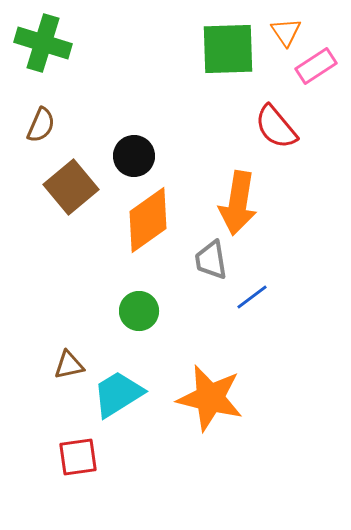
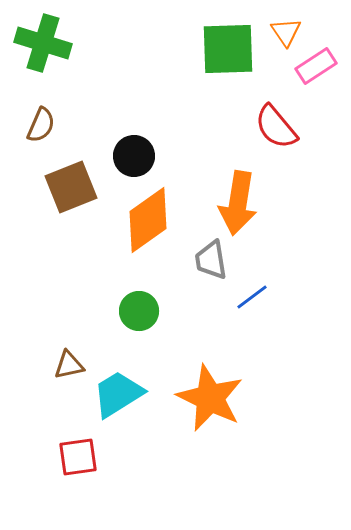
brown square: rotated 18 degrees clockwise
orange star: rotated 12 degrees clockwise
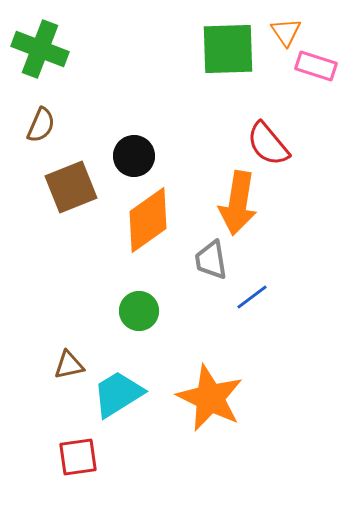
green cross: moved 3 px left, 6 px down; rotated 4 degrees clockwise
pink rectangle: rotated 51 degrees clockwise
red semicircle: moved 8 px left, 17 px down
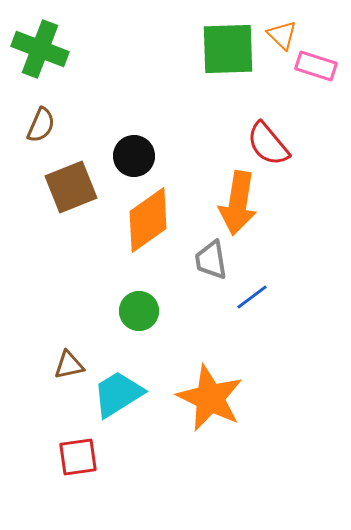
orange triangle: moved 4 px left, 3 px down; rotated 12 degrees counterclockwise
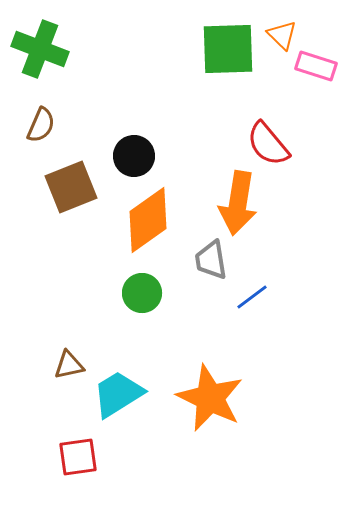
green circle: moved 3 px right, 18 px up
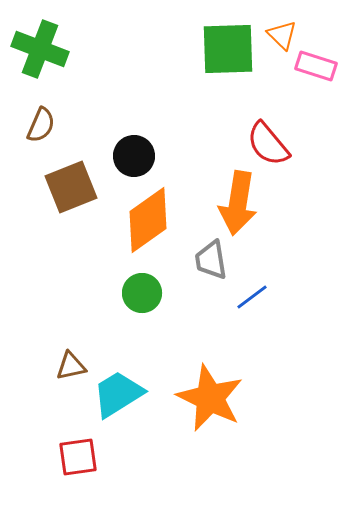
brown triangle: moved 2 px right, 1 px down
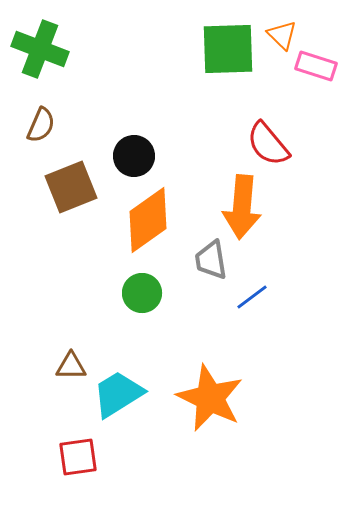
orange arrow: moved 4 px right, 4 px down; rotated 4 degrees counterclockwise
brown triangle: rotated 12 degrees clockwise
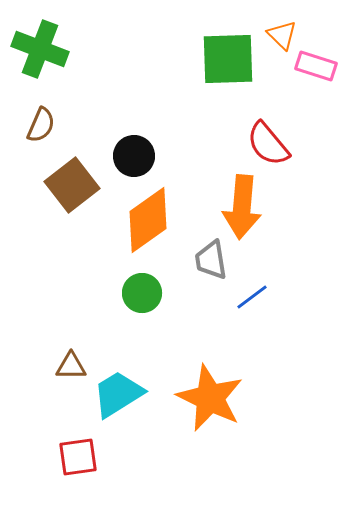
green square: moved 10 px down
brown square: moved 1 px right, 2 px up; rotated 16 degrees counterclockwise
